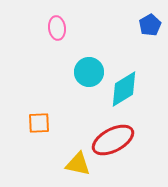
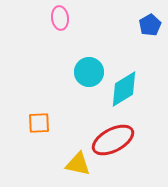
pink ellipse: moved 3 px right, 10 px up
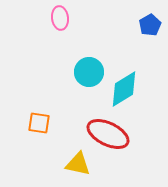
orange square: rotated 10 degrees clockwise
red ellipse: moved 5 px left, 6 px up; rotated 54 degrees clockwise
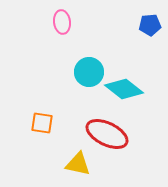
pink ellipse: moved 2 px right, 4 px down
blue pentagon: rotated 25 degrees clockwise
cyan diamond: rotated 69 degrees clockwise
orange square: moved 3 px right
red ellipse: moved 1 px left
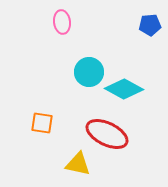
cyan diamond: rotated 9 degrees counterclockwise
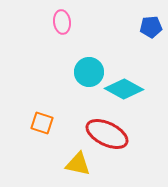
blue pentagon: moved 1 px right, 2 px down
orange square: rotated 10 degrees clockwise
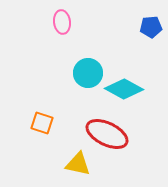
cyan circle: moved 1 px left, 1 px down
